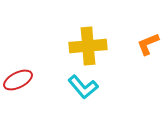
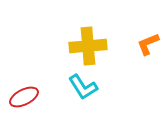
red ellipse: moved 6 px right, 17 px down
cyan L-shape: rotated 8 degrees clockwise
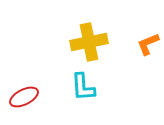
yellow cross: moved 1 px right, 4 px up; rotated 6 degrees counterclockwise
cyan L-shape: rotated 28 degrees clockwise
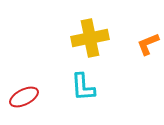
yellow cross: moved 1 px right, 4 px up
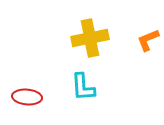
orange L-shape: moved 4 px up
red ellipse: moved 3 px right; rotated 32 degrees clockwise
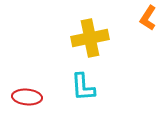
orange L-shape: moved 22 px up; rotated 35 degrees counterclockwise
